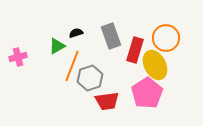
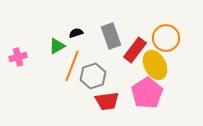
red rectangle: rotated 20 degrees clockwise
gray hexagon: moved 3 px right, 2 px up
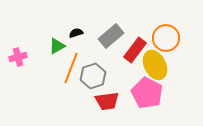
gray rectangle: rotated 70 degrees clockwise
orange line: moved 1 px left, 2 px down
pink pentagon: rotated 12 degrees counterclockwise
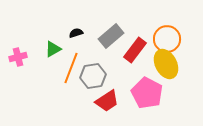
orange circle: moved 1 px right, 1 px down
green triangle: moved 4 px left, 3 px down
yellow ellipse: moved 11 px right, 1 px up
gray hexagon: rotated 10 degrees clockwise
red trapezoid: rotated 25 degrees counterclockwise
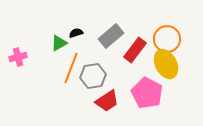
green triangle: moved 6 px right, 6 px up
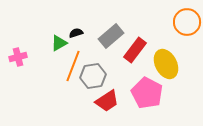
orange circle: moved 20 px right, 17 px up
orange line: moved 2 px right, 2 px up
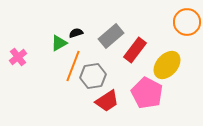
pink cross: rotated 24 degrees counterclockwise
yellow ellipse: moved 1 px right, 1 px down; rotated 68 degrees clockwise
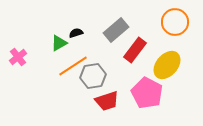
orange circle: moved 12 px left
gray rectangle: moved 5 px right, 6 px up
orange line: rotated 36 degrees clockwise
red trapezoid: rotated 15 degrees clockwise
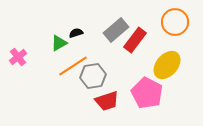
red rectangle: moved 10 px up
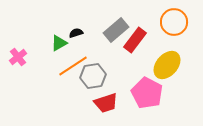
orange circle: moved 1 px left
red trapezoid: moved 1 px left, 2 px down
